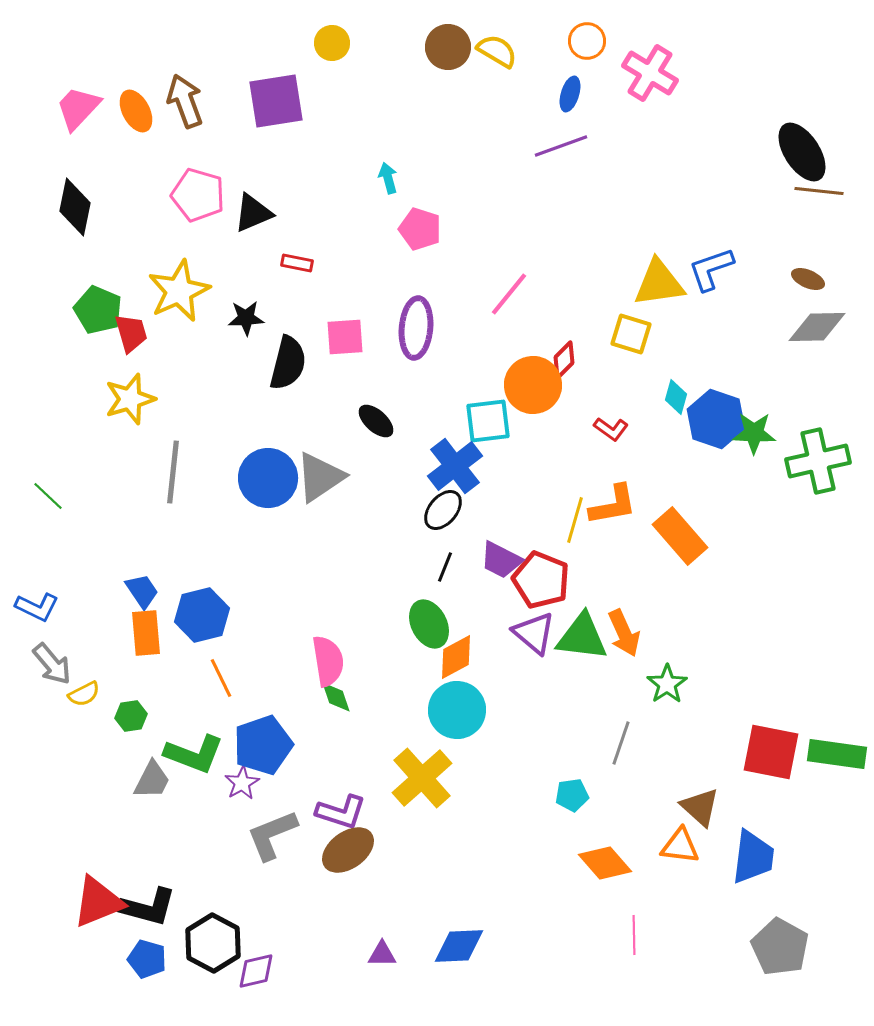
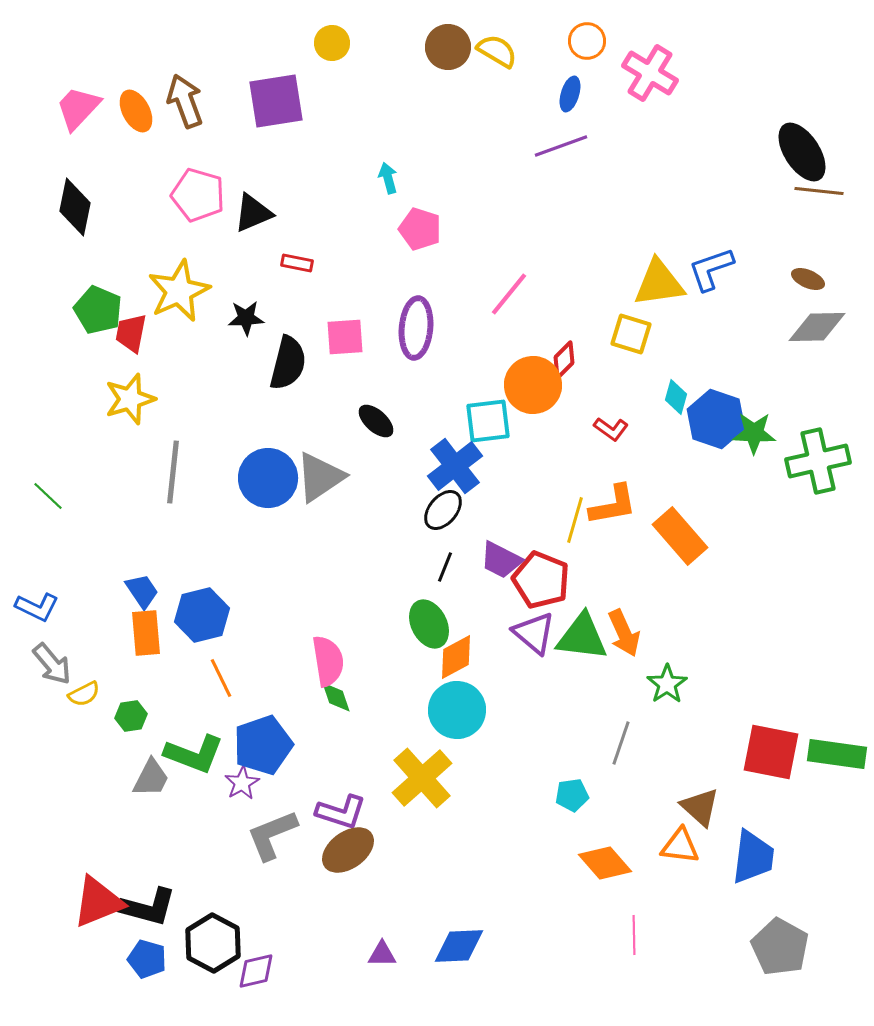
red trapezoid at (131, 333): rotated 153 degrees counterclockwise
gray trapezoid at (152, 780): moved 1 px left, 2 px up
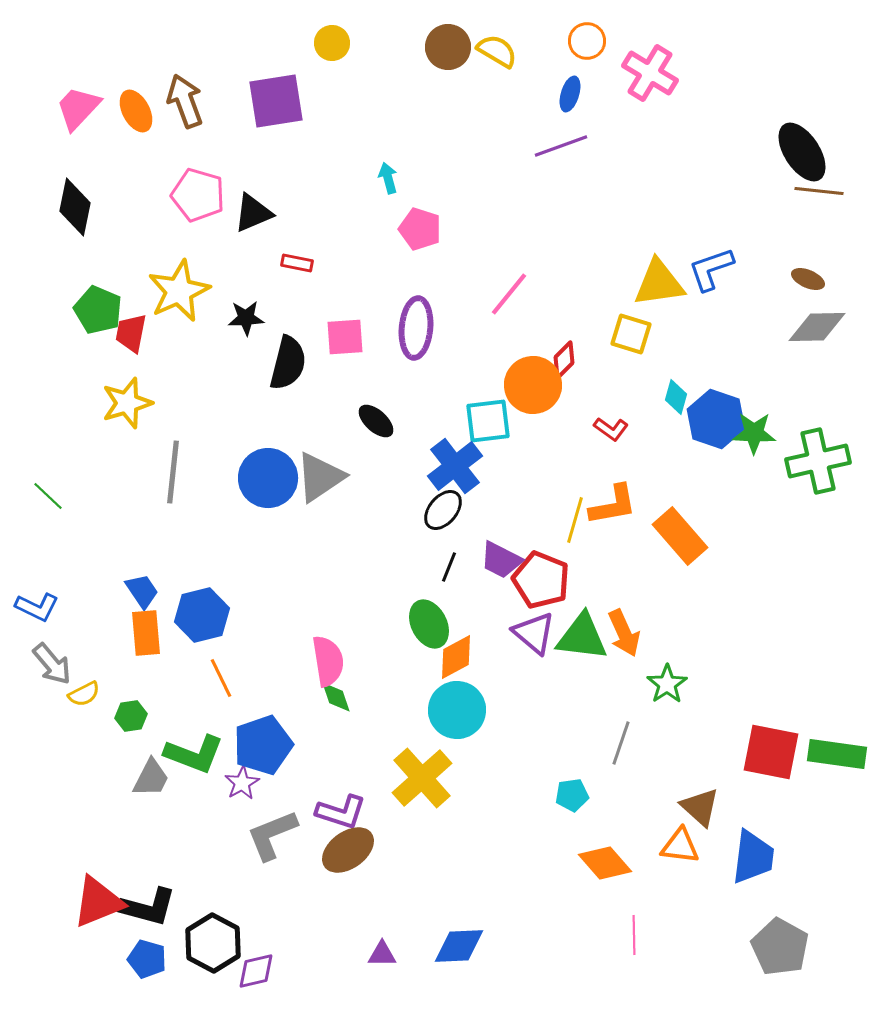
yellow star at (130, 399): moved 3 px left, 4 px down
black line at (445, 567): moved 4 px right
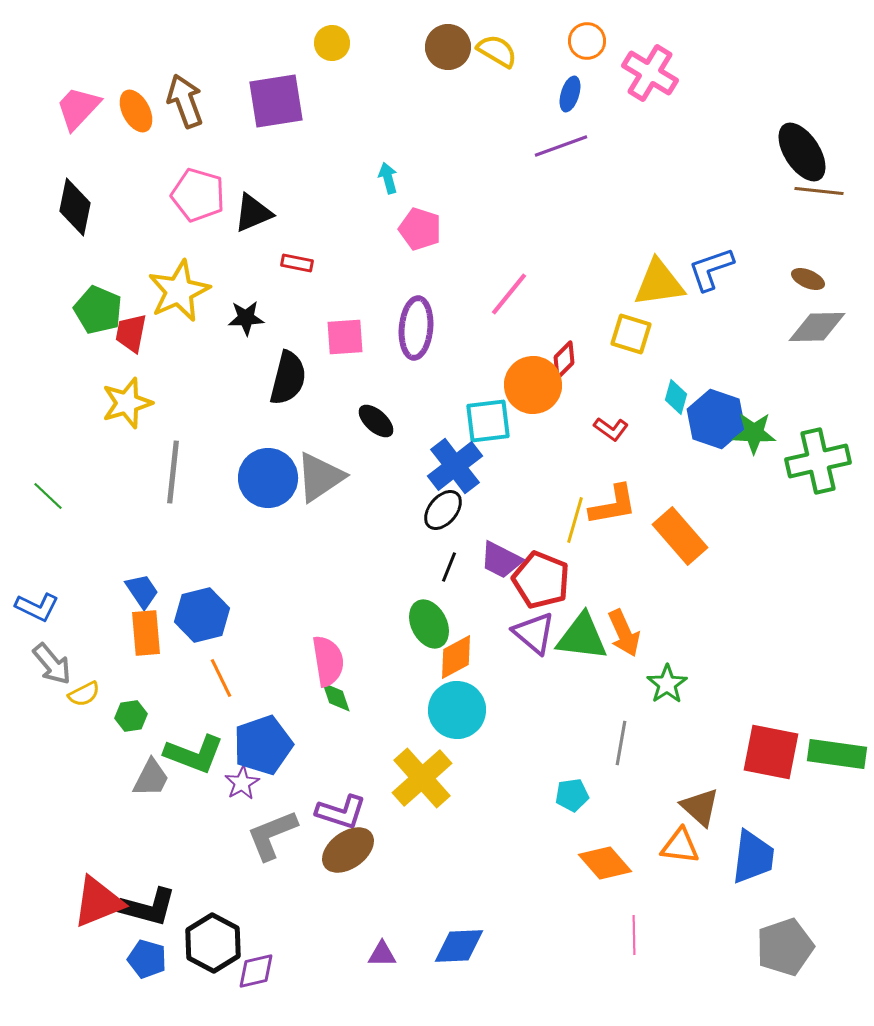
black semicircle at (288, 363): moved 15 px down
gray line at (621, 743): rotated 9 degrees counterclockwise
gray pentagon at (780, 947): moved 5 px right; rotated 24 degrees clockwise
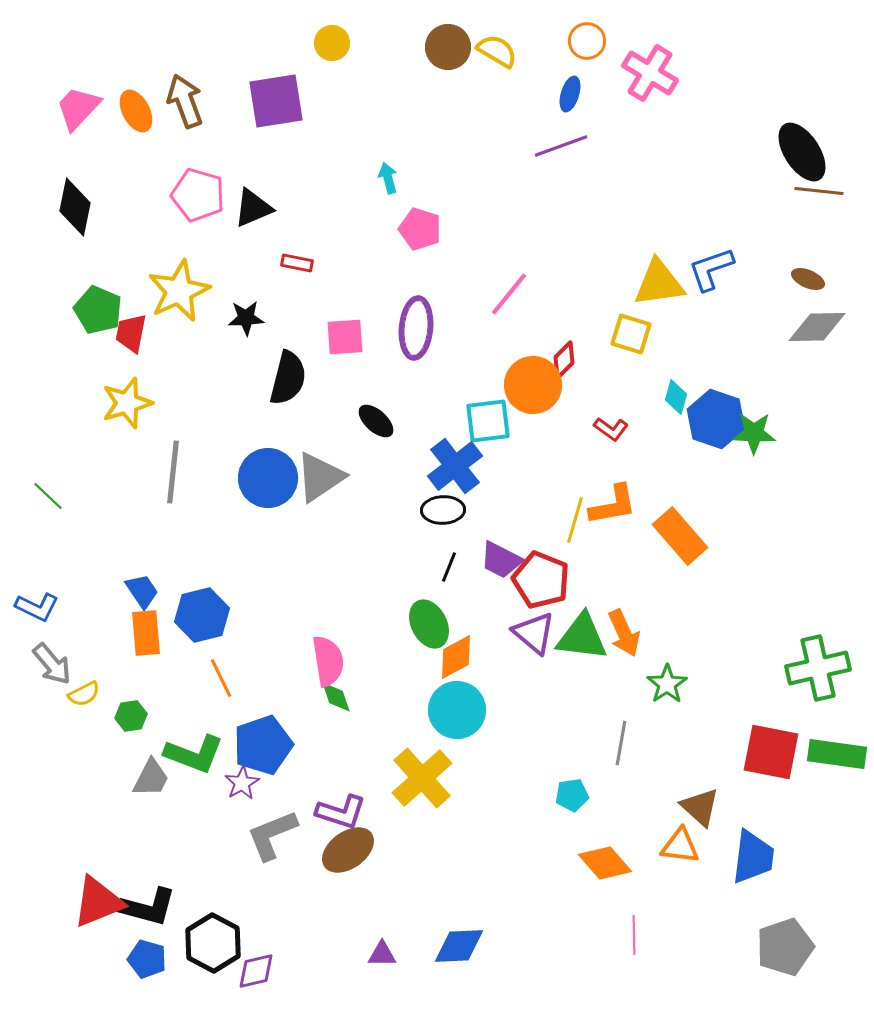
black triangle at (253, 213): moved 5 px up
green cross at (818, 461): moved 207 px down
black ellipse at (443, 510): rotated 48 degrees clockwise
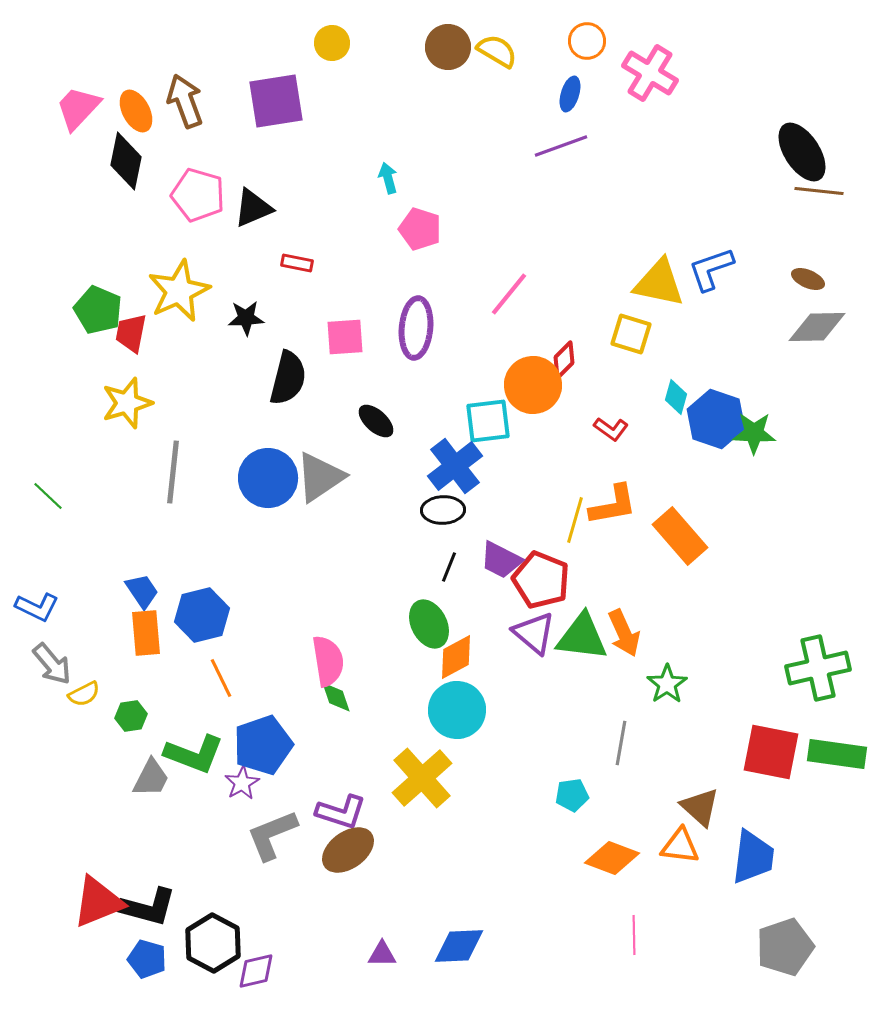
black diamond at (75, 207): moved 51 px right, 46 px up
yellow triangle at (659, 283): rotated 20 degrees clockwise
orange diamond at (605, 863): moved 7 px right, 5 px up; rotated 28 degrees counterclockwise
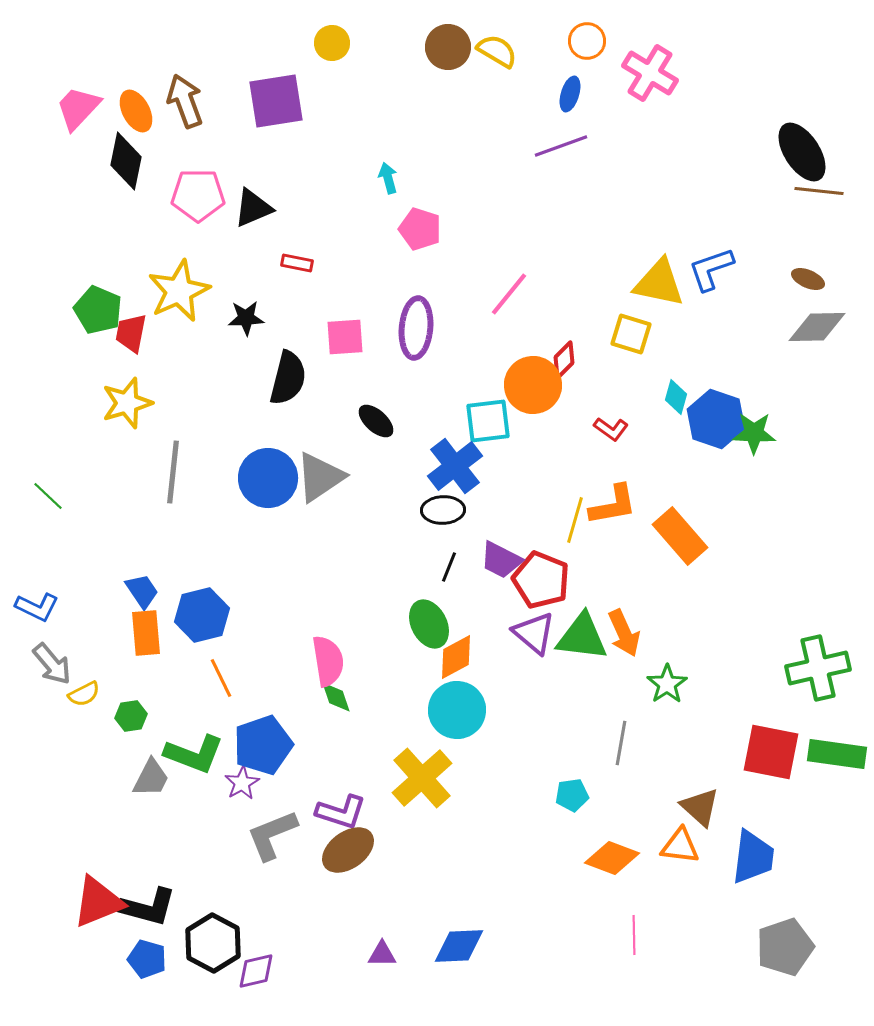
pink pentagon at (198, 195): rotated 16 degrees counterclockwise
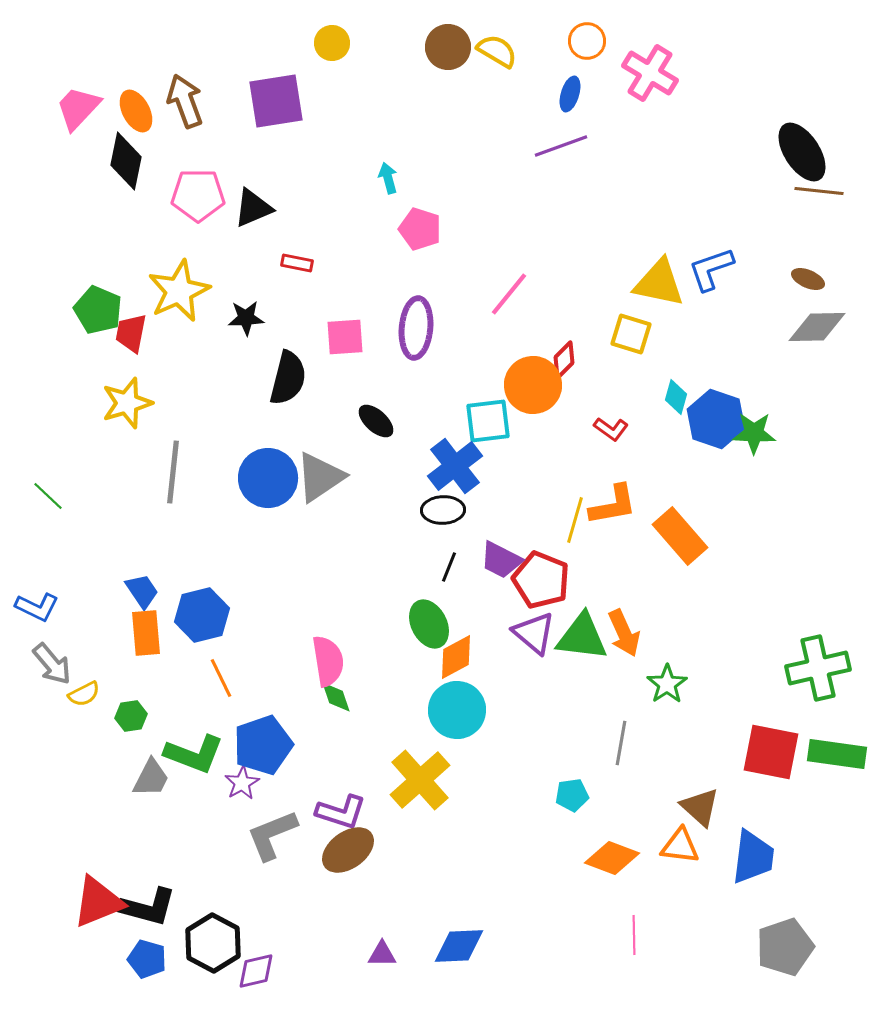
yellow cross at (422, 778): moved 2 px left, 2 px down
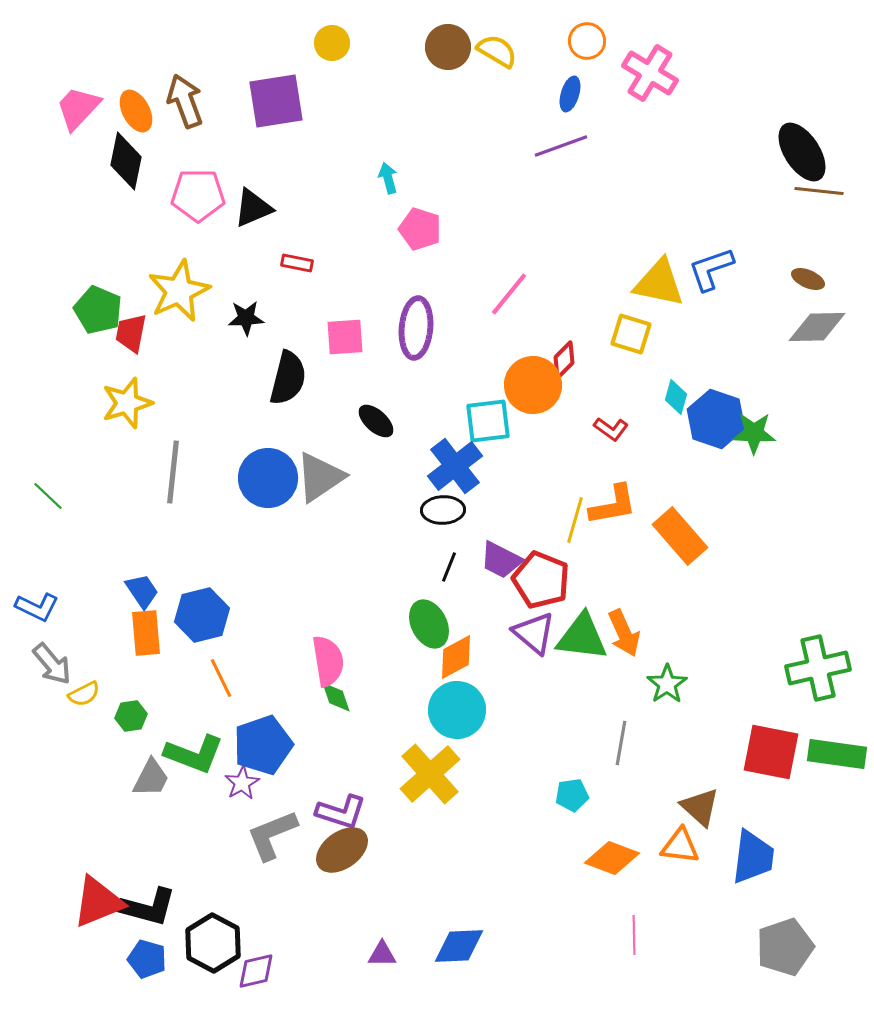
yellow cross at (420, 780): moved 10 px right, 6 px up
brown ellipse at (348, 850): moved 6 px left
